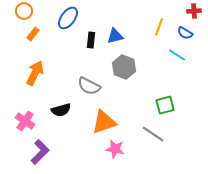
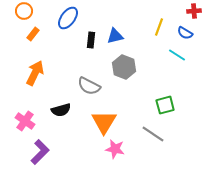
orange triangle: rotated 40 degrees counterclockwise
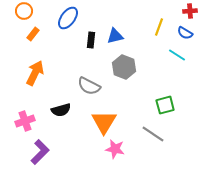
red cross: moved 4 px left
pink cross: rotated 36 degrees clockwise
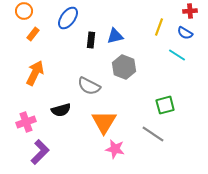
pink cross: moved 1 px right, 1 px down
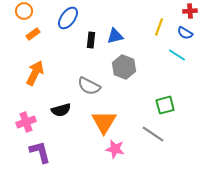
orange rectangle: rotated 16 degrees clockwise
purple L-shape: rotated 60 degrees counterclockwise
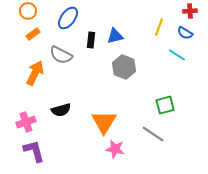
orange circle: moved 4 px right
gray semicircle: moved 28 px left, 31 px up
purple L-shape: moved 6 px left, 1 px up
